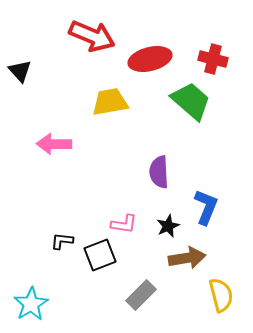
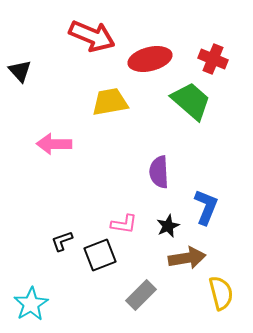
red cross: rotated 8 degrees clockwise
black L-shape: rotated 25 degrees counterclockwise
yellow semicircle: moved 2 px up
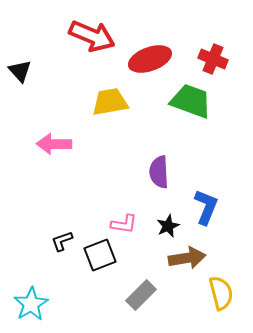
red ellipse: rotated 6 degrees counterclockwise
green trapezoid: rotated 21 degrees counterclockwise
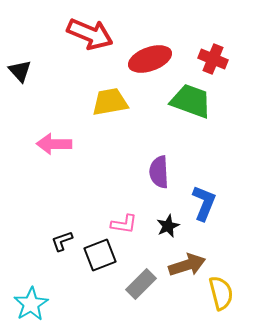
red arrow: moved 2 px left, 2 px up
blue L-shape: moved 2 px left, 4 px up
brown arrow: moved 7 px down; rotated 9 degrees counterclockwise
gray rectangle: moved 11 px up
